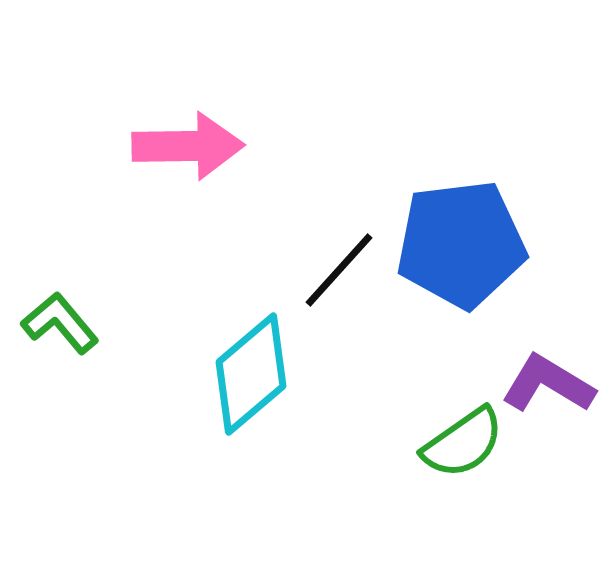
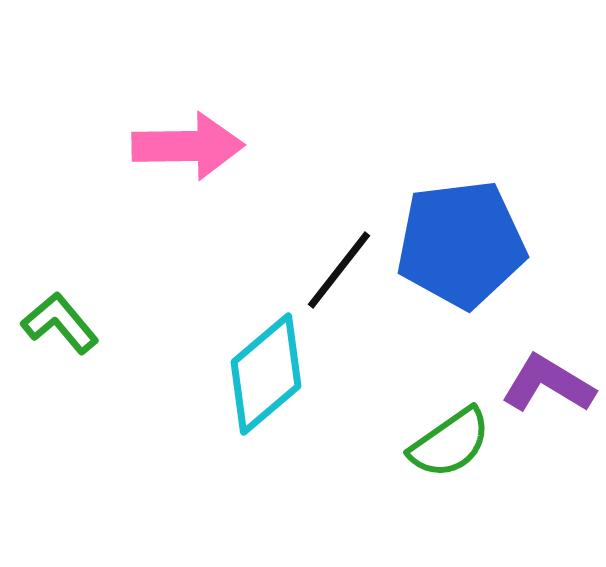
black line: rotated 4 degrees counterclockwise
cyan diamond: moved 15 px right
green semicircle: moved 13 px left
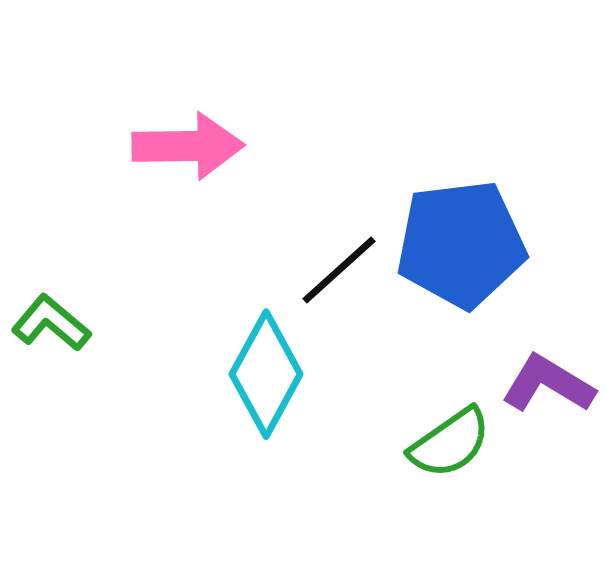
black line: rotated 10 degrees clockwise
green L-shape: moved 9 px left; rotated 10 degrees counterclockwise
cyan diamond: rotated 21 degrees counterclockwise
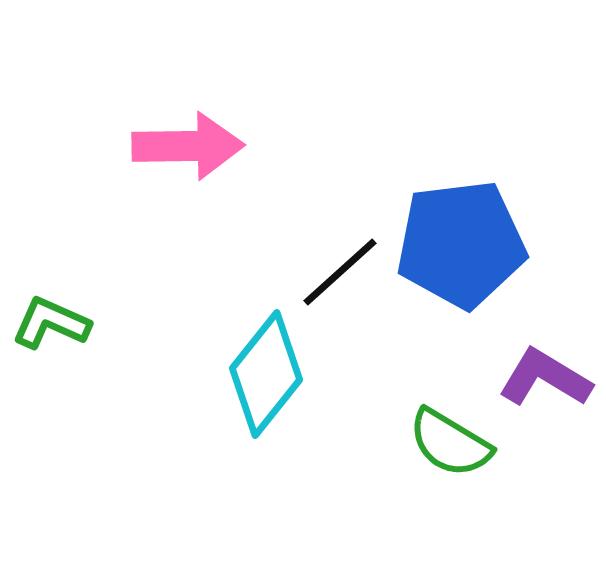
black line: moved 1 px right, 2 px down
green L-shape: rotated 16 degrees counterclockwise
cyan diamond: rotated 10 degrees clockwise
purple L-shape: moved 3 px left, 6 px up
green semicircle: rotated 66 degrees clockwise
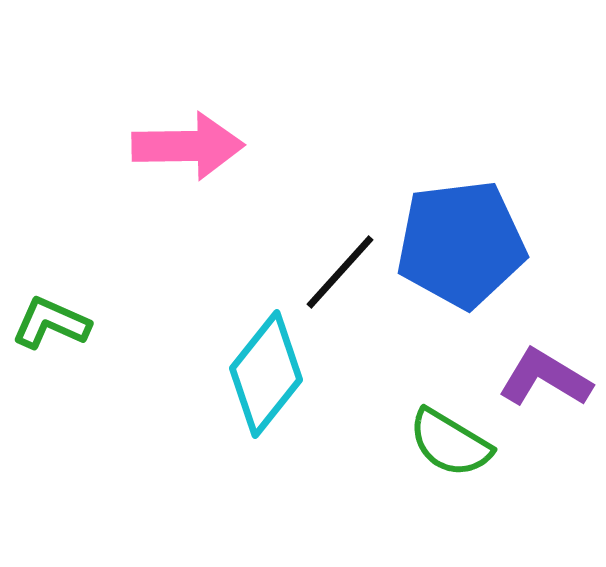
black line: rotated 6 degrees counterclockwise
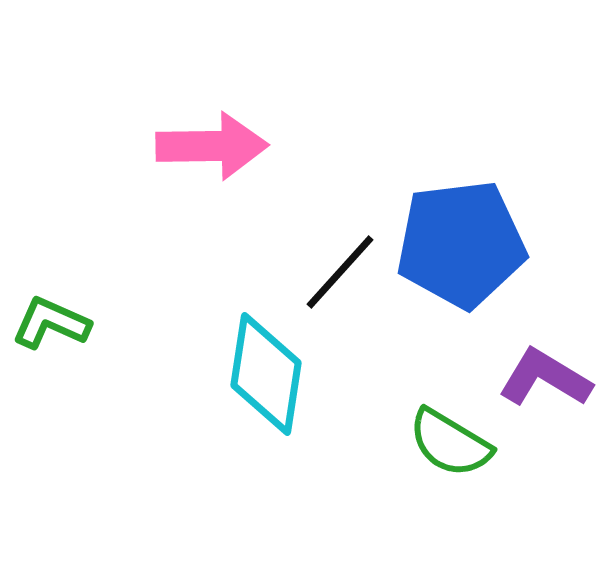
pink arrow: moved 24 px right
cyan diamond: rotated 30 degrees counterclockwise
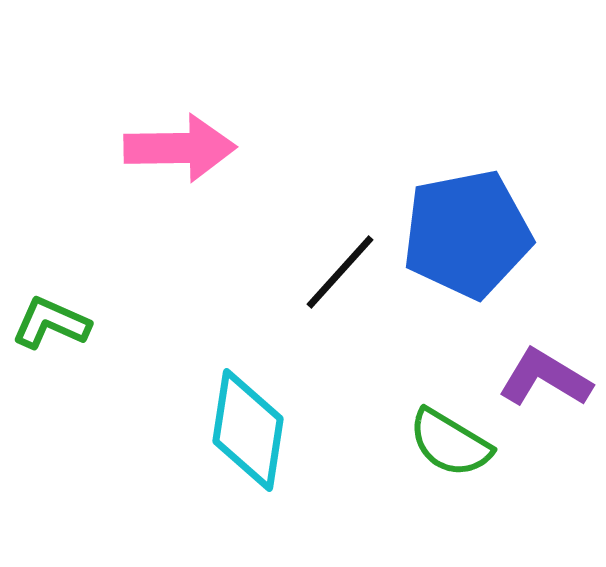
pink arrow: moved 32 px left, 2 px down
blue pentagon: moved 6 px right, 10 px up; rotated 4 degrees counterclockwise
cyan diamond: moved 18 px left, 56 px down
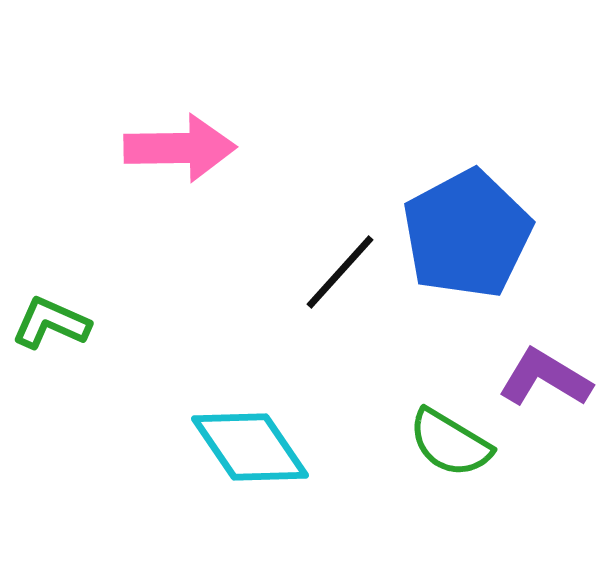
blue pentagon: rotated 17 degrees counterclockwise
cyan diamond: moved 2 px right, 17 px down; rotated 43 degrees counterclockwise
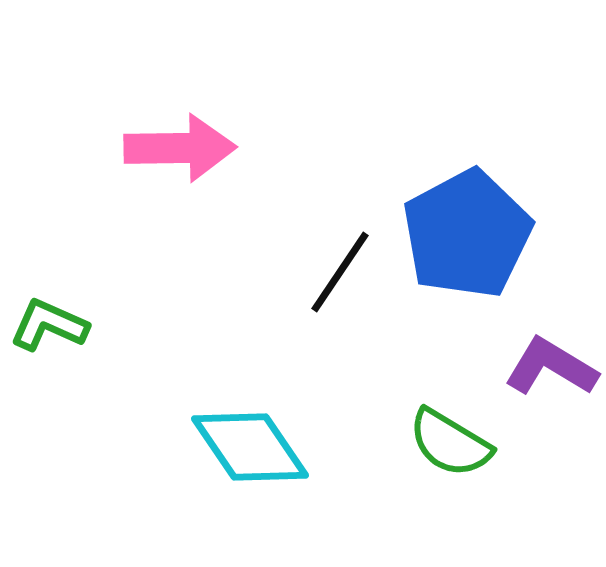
black line: rotated 8 degrees counterclockwise
green L-shape: moved 2 px left, 2 px down
purple L-shape: moved 6 px right, 11 px up
